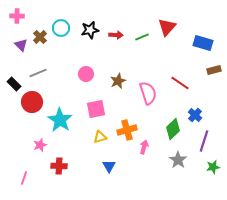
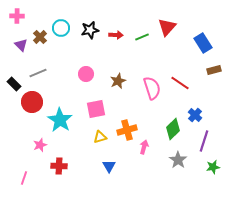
blue rectangle: rotated 42 degrees clockwise
pink semicircle: moved 4 px right, 5 px up
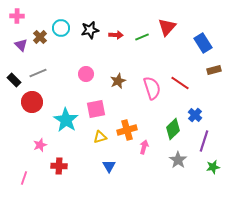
black rectangle: moved 4 px up
cyan star: moved 6 px right
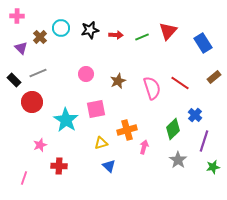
red triangle: moved 1 px right, 4 px down
purple triangle: moved 3 px down
brown rectangle: moved 7 px down; rotated 24 degrees counterclockwise
yellow triangle: moved 1 px right, 6 px down
blue triangle: rotated 16 degrees counterclockwise
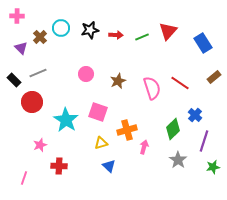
pink square: moved 2 px right, 3 px down; rotated 30 degrees clockwise
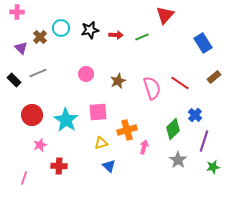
pink cross: moved 4 px up
red triangle: moved 3 px left, 16 px up
red circle: moved 13 px down
pink square: rotated 24 degrees counterclockwise
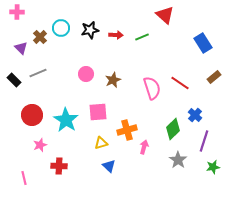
red triangle: rotated 30 degrees counterclockwise
brown star: moved 5 px left, 1 px up
pink line: rotated 32 degrees counterclockwise
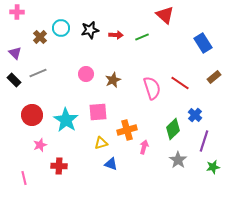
purple triangle: moved 6 px left, 5 px down
blue triangle: moved 2 px right, 2 px up; rotated 24 degrees counterclockwise
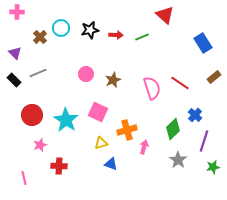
pink square: rotated 30 degrees clockwise
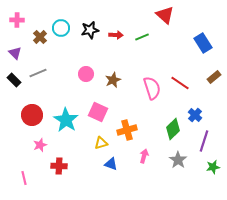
pink cross: moved 8 px down
pink arrow: moved 9 px down
